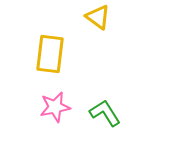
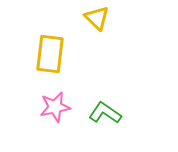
yellow triangle: moved 1 px left, 1 px down; rotated 8 degrees clockwise
green L-shape: rotated 24 degrees counterclockwise
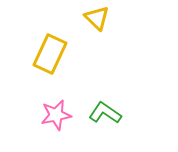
yellow rectangle: rotated 18 degrees clockwise
pink star: moved 1 px right, 8 px down
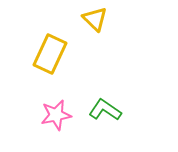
yellow triangle: moved 2 px left, 1 px down
green L-shape: moved 3 px up
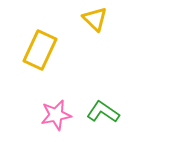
yellow rectangle: moved 10 px left, 4 px up
green L-shape: moved 2 px left, 2 px down
